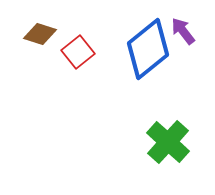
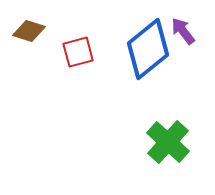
brown diamond: moved 11 px left, 3 px up
red square: rotated 24 degrees clockwise
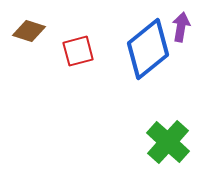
purple arrow: moved 2 px left, 4 px up; rotated 48 degrees clockwise
red square: moved 1 px up
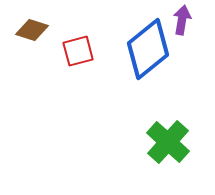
purple arrow: moved 1 px right, 7 px up
brown diamond: moved 3 px right, 1 px up
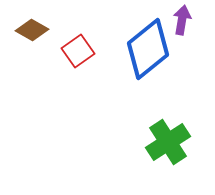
brown diamond: rotated 12 degrees clockwise
red square: rotated 20 degrees counterclockwise
green cross: rotated 15 degrees clockwise
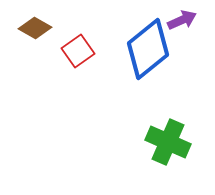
purple arrow: rotated 56 degrees clockwise
brown diamond: moved 3 px right, 2 px up
green cross: rotated 33 degrees counterclockwise
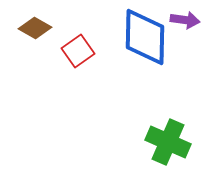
purple arrow: moved 3 px right; rotated 32 degrees clockwise
blue diamond: moved 3 px left, 12 px up; rotated 50 degrees counterclockwise
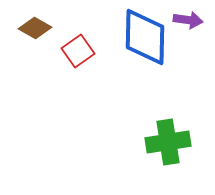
purple arrow: moved 3 px right
green cross: rotated 33 degrees counterclockwise
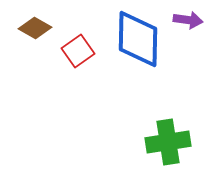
blue diamond: moved 7 px left, 2 px down
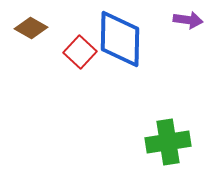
brown diamond: moved 4 px left
blue diamond: moved 18 px left
red square: moved 2 px right, 1 px down; rotated 12 degrees counterclockwise
